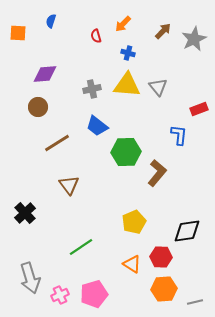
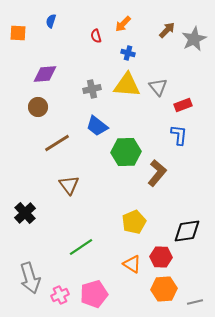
brown arrow: moved 4 px right, 1 px up
red rectangle: moved 16 px left, 4 px up
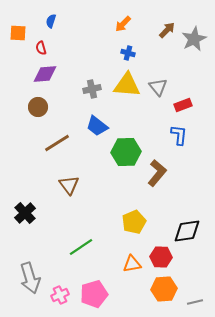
red semicircle: moved 55 px left, 12 px down
orange triangle: rotated 42 degrees counterclockwise
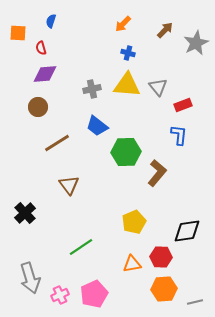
brown arrow: moved 2 px left
gray star: moved 2 px right, 4 px down
pink pentagon: rotated 8 degrees counterclockwise
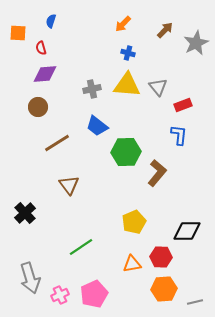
black diamond: rotated 8 degrees clockwise
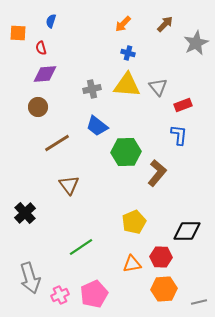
brown arrow: moved 6 px up
gray line: moved 4 px right
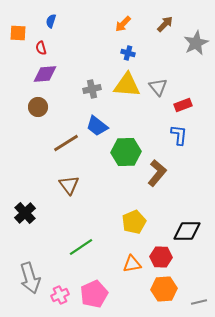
brown line: moved 9 px right
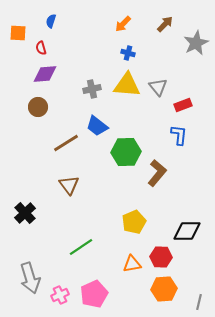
gray line: rotated 63 degrees counterclockwise
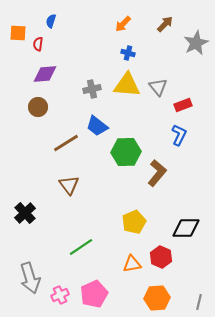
red semicircle: moved 3 px left, 4 px up; rotated 24 degrees clockwise
blue L-shape: rotated 20 degrees clockwise
black diamond: moved 1 px left, 3 px up
red hexagon: rotated 20 degrees clockwise
orange hexagon: moved 7 px left, 9 px down
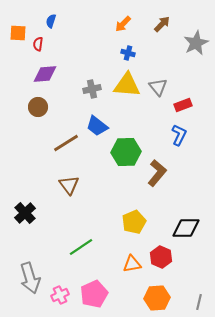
brown arrow: moved 3 px left
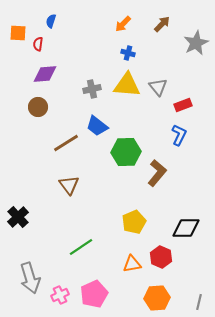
black cross: moved 7 px left, 4 px down
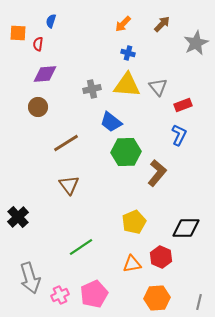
blue trapezoid: moved 14 px right, 4 px up
